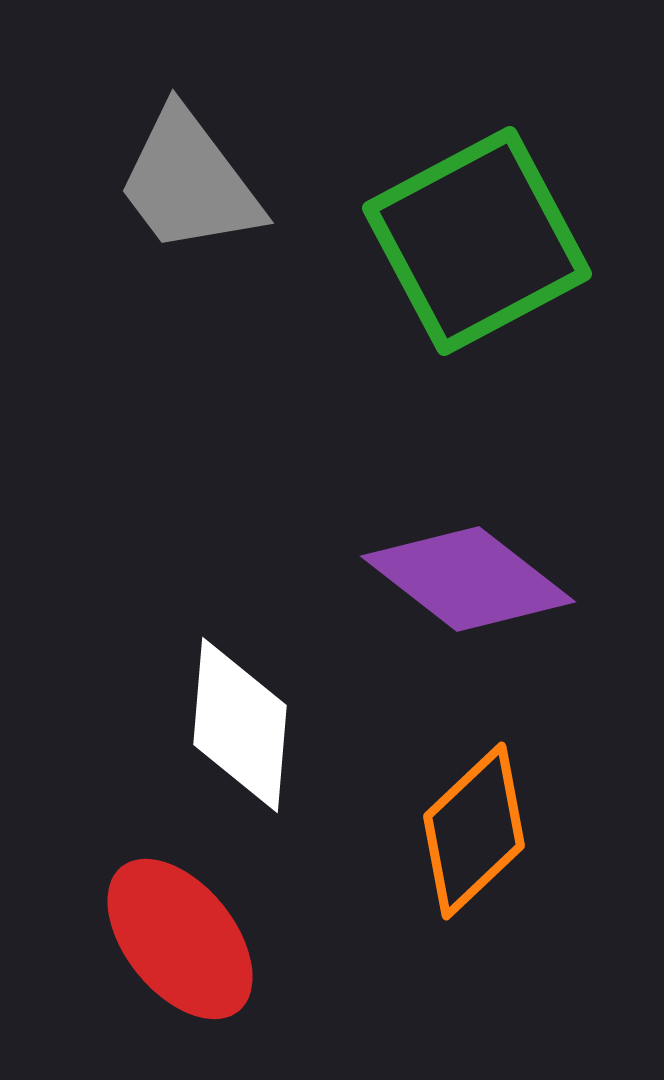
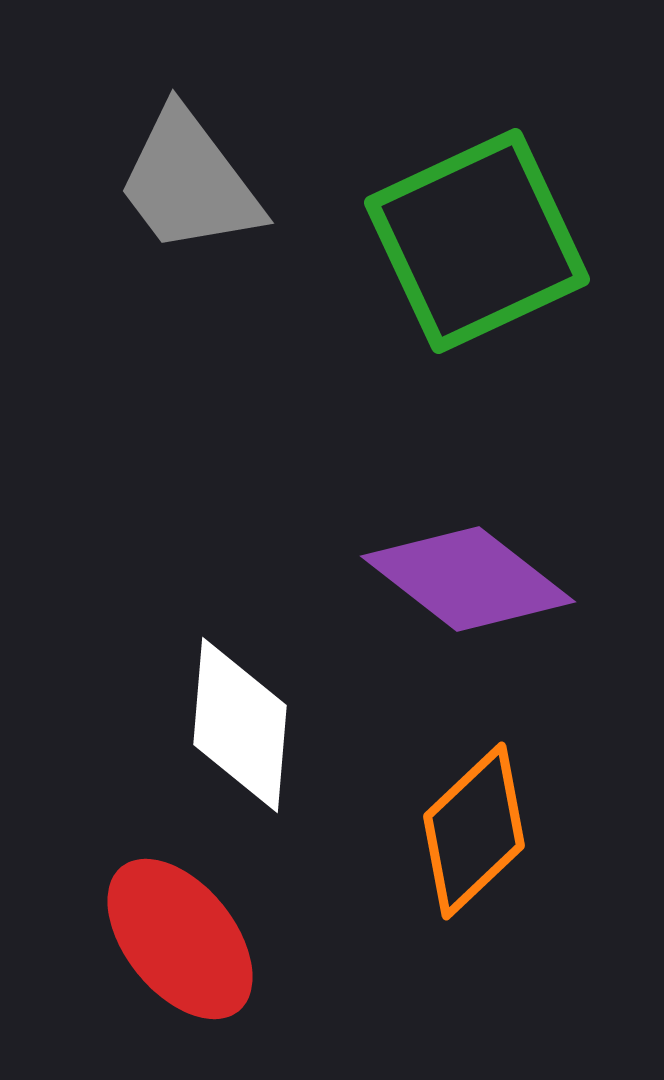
green square: rotated 3 degrees clockwise
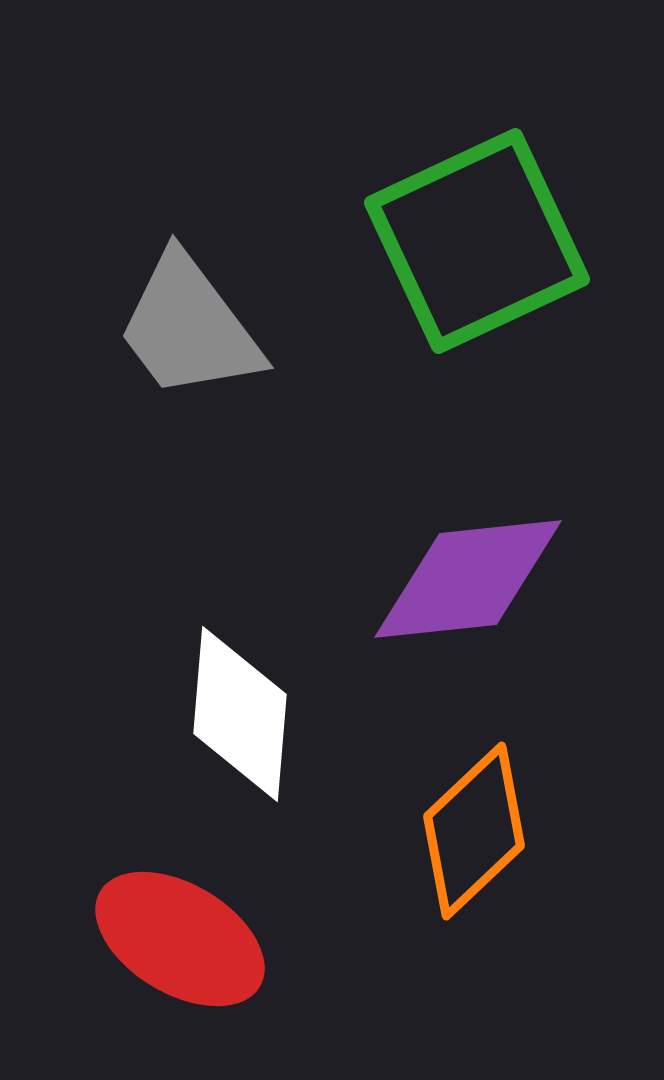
gray trapezoid: moved 145 px down
purple diamond: rotated 44 degrees counterclockwise
white diamond: moved 11 px up
red ellipse: rotated 20 degrees counterclockwise
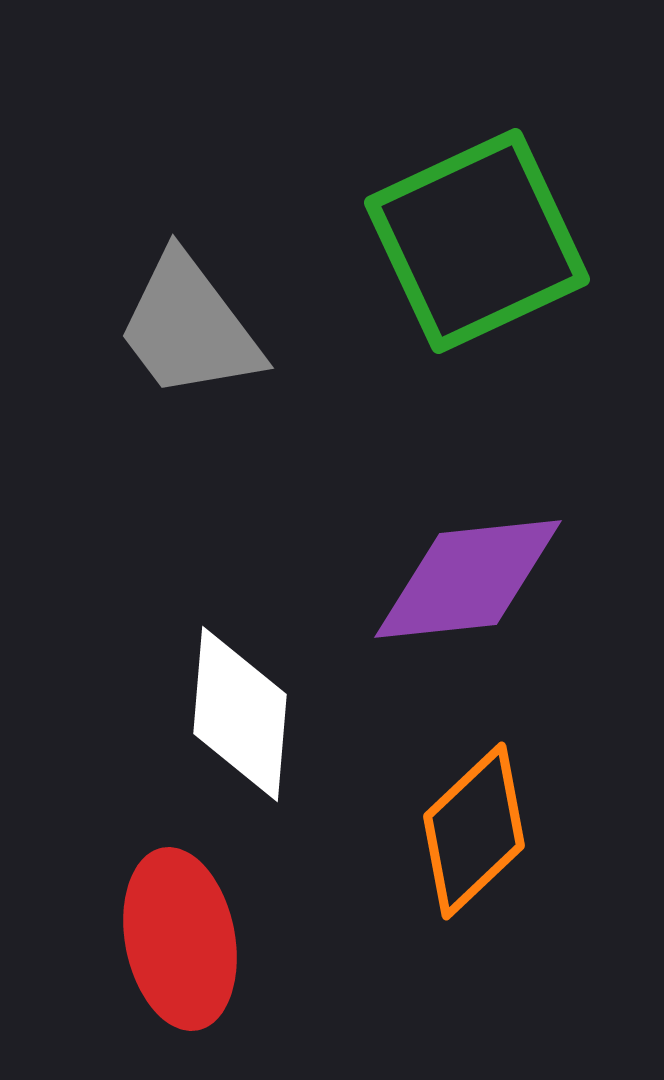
red ellipse: rotated 48 degrees clockwise
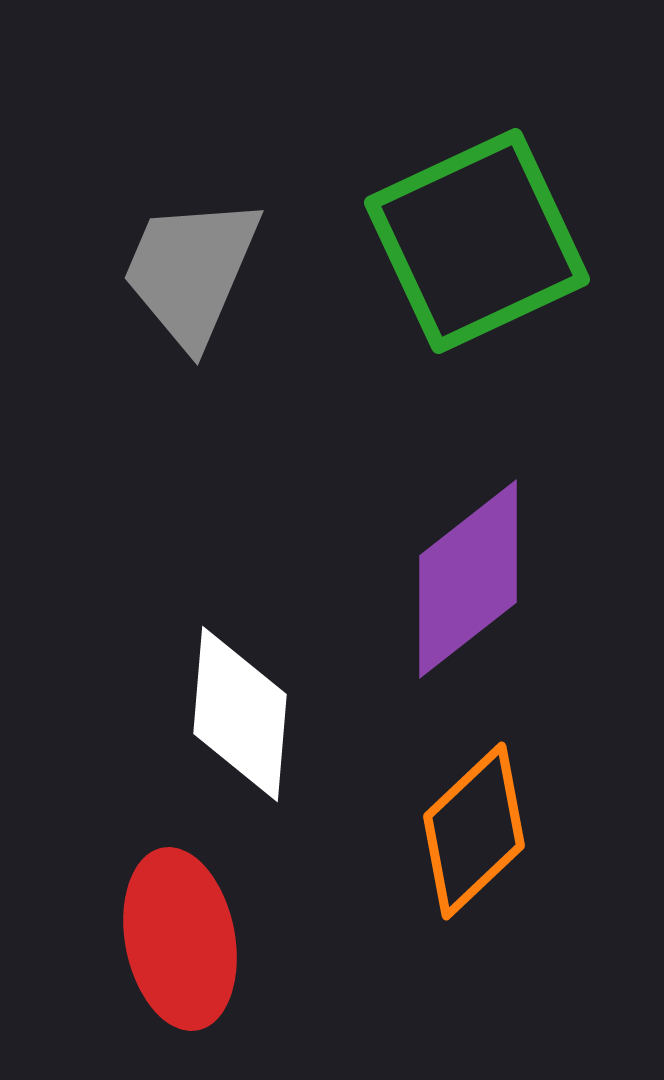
gray trapezoid: moved 2 px right, 56 px up; rotated 60 degrees clockwise
purple diamond: rotated 32 degrees counterclockwise
